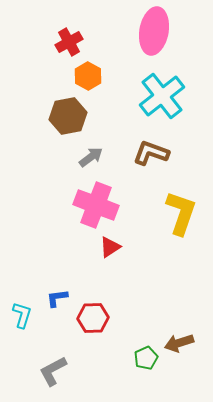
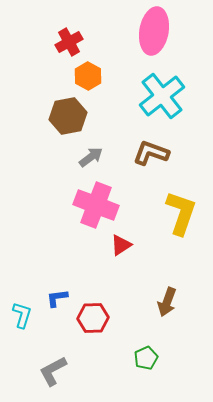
red triangle: moved 11 px right, 2 px up
brown arrow: moved 12 px left, 41 px up; rotated 52 degrees counterclockwise
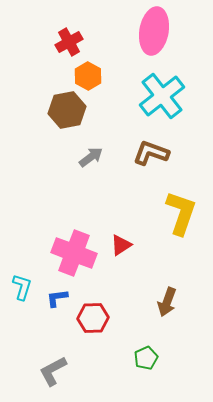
brown hexagon: moved 1 px left, 6 px up
pink cross: moved 22 px left, 48 px down
cyan L-shape: moved 28 px up
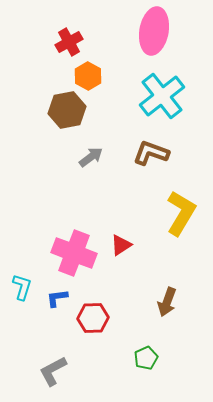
yellow L-shape: rotated 12 degrees clockwise
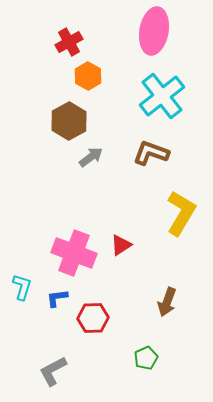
brown hexagon: moved 2 px right, 11 px down; rotated 18 degrees counterclockwise
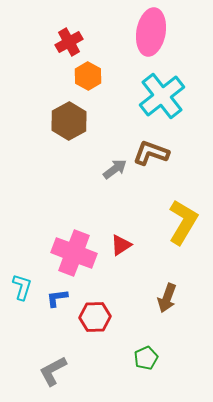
pink ellipse: moved 3 px left, 1 px down
gray arrow: moved 24 px right, 12 px down
yellow L-shape: moved 2 px right, 9 px down
brown arrow: moved 4 px up
red hexagon: moved 2 px right, 1 px up
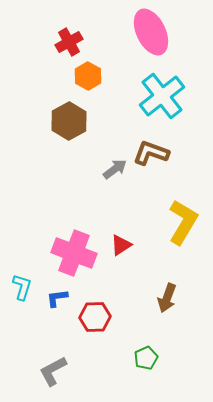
pink ellipse: rotated 36 degrees counterclockwise
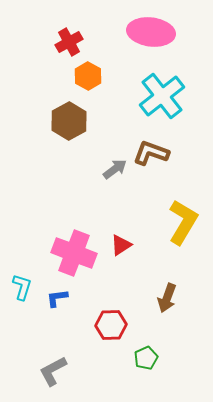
pink ellipse: rotated 57 degrees counterclockwise
red hexagon: moved 16 px right, 8 px down
